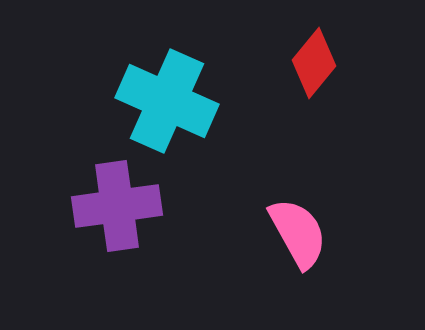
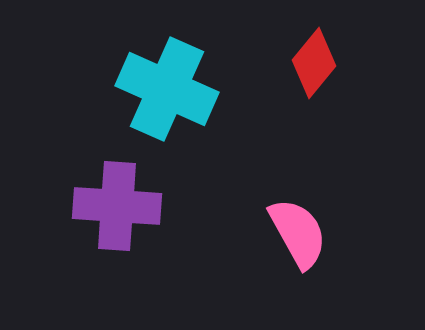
cyan cross: moved 12 px up
purple cross: rotated 12 degrees clockwise
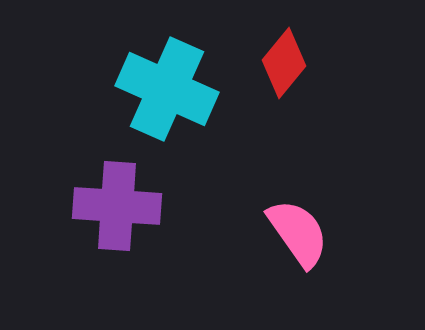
red diamond: moved 30 px left
pink semicircle: rotated 6 degrees counterclockwise
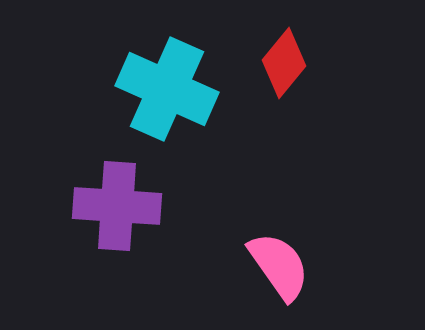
pink semicircle: moved 19 px left, 33 px down
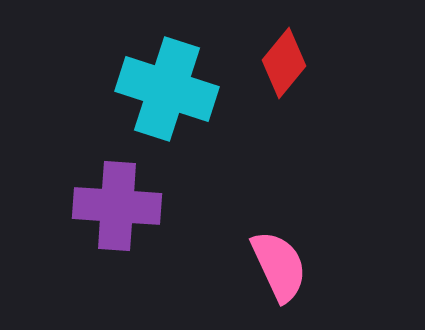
cyan cross: rotated 6 degrees counterclockwise
pink semicircle: rotated 10 degrees clockwise
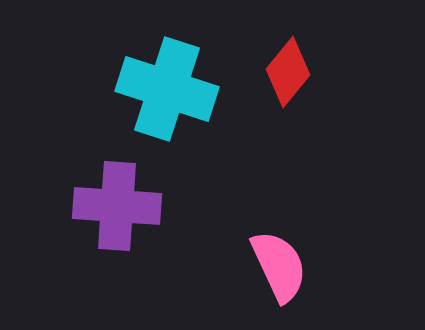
red diamond: moved 4 px right, 9 px down
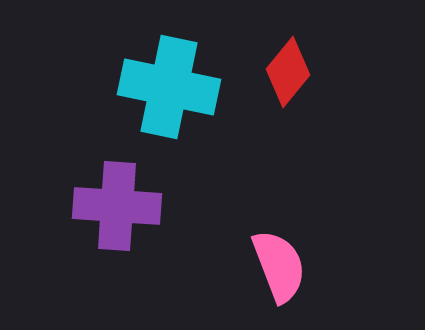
cyan cross: moved 2 px right, 2 px up; rotated 6 degrees counterclockwise
pink semicircle: rotated 4 degrees clockwise
